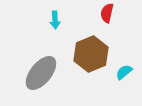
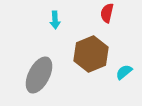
gray ellipse: moved 2 px left, 2 px down; rotated 12 degrees counterclockwise
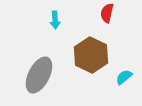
brown hexagon: moved 1 px down; rotated 12 degrees counterclockwise
cyan semicircle: moved 5 px down
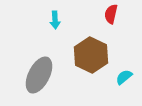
red semicircle: moved 4 px right, 1 px down
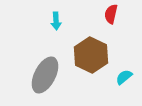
cyan arrow: moved 1 px right, 1 px down
gray ellipse: moved 6 px right
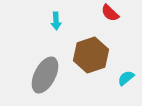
red semicircle: moved 1 px left, 1 px up; rotated 60 degrees counterclockwise
brown hexagon: rotated 16 degrees clockwise
cyan semicircle: moved 2 px right, 1 px down
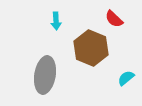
red semicircle: moved 4 px right, 6 px down
brown hexagon: moved 7 px up; rotated 20 degrees counterclockwise
gray ellipse: rotated 18 degrees counterclockwise
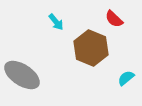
cyan arrow: moved 1 px down; rotated 36 degrees counterclockwise
gray ellipse: moved 23 px left; rotated 66 degrees counterclockwise
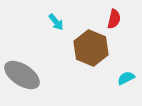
red semicircle: rotated 120 degrees counterclockwise
cyan semicircle: rotated 12 degrees clockwise
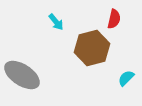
brown hexagon: moved 1 px right; rotated 24 degrees clockwise
cyan semicircle: rotated 18 degrees counterclockwise
